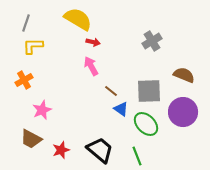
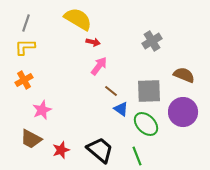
yellow L-shape: moved 8 px left, 1 px down
pink arrow: moved 8 px right; rotated 66 degrees clockwise
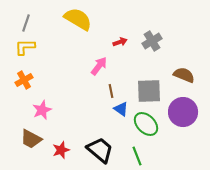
red arrow: moved 27 px right; rotated 32 degrees counterclockwise
brown line: rotated 40 degrees clockwise
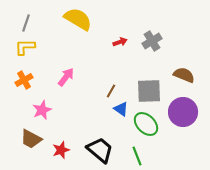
pink arrow: moved 33 px left, 11 px down
brown line: rotated 40 degrees clockwise
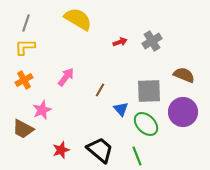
brown line: moved 11 px left, 1 px up
blue triangle: rotated 14 degrees clockwise
brown trapezoid: moved 8 px left, 10 px up
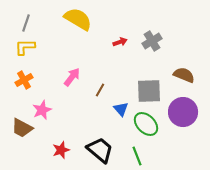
pink arrow: moved 6 px right
brown trapezoid: moved 1 px left, 1 px up
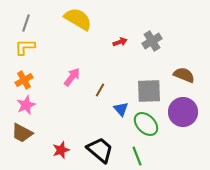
pink star: moved 16 px left, 5 px up
brown trapezoid: moved 5 px down
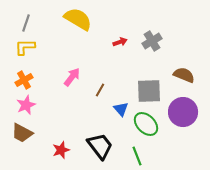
black trapezoid: moved 4 px up; rotated 12 degrees clockwise
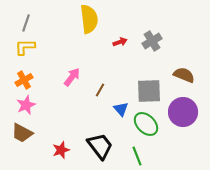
yellow semicircle: moved 11 px right; rotated 52 degrees clockwise
